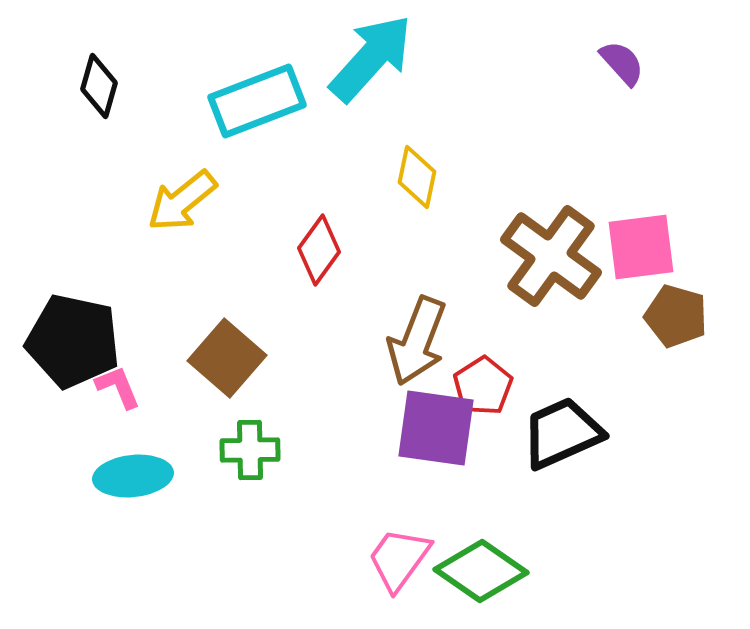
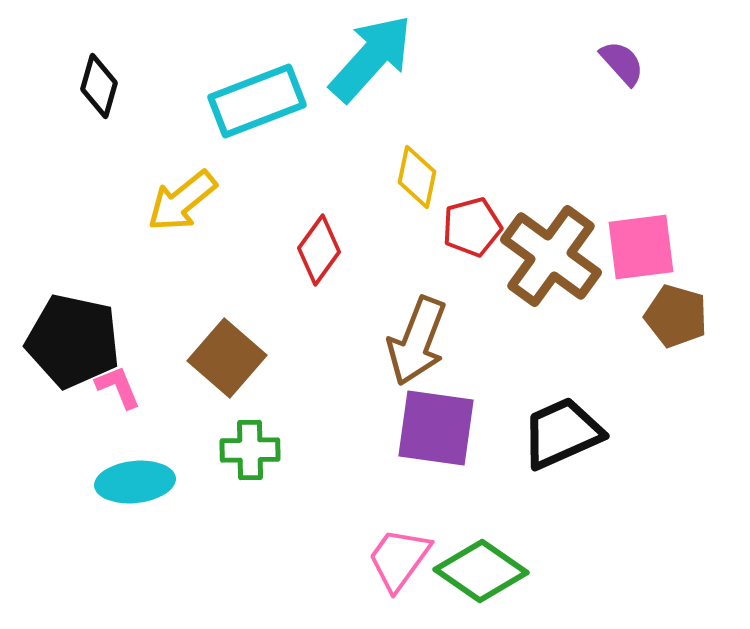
red pentagon: moved 11 px left, 159 px up; rotated 18 degrees clockwise
cyan ellipse: moved 2 px right, 6 px down
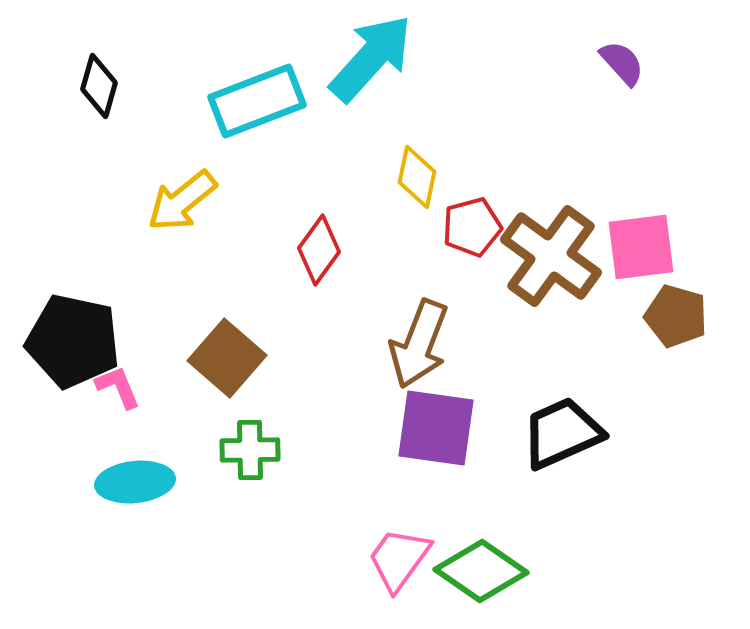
brown arrow: moved 2 px right, 3 px down
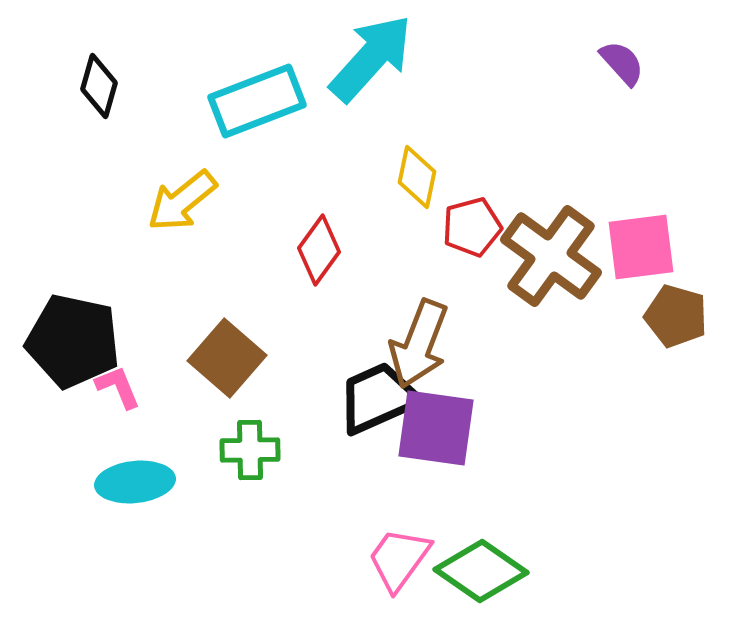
black trapezoid: moved 184 px left, 35 px up
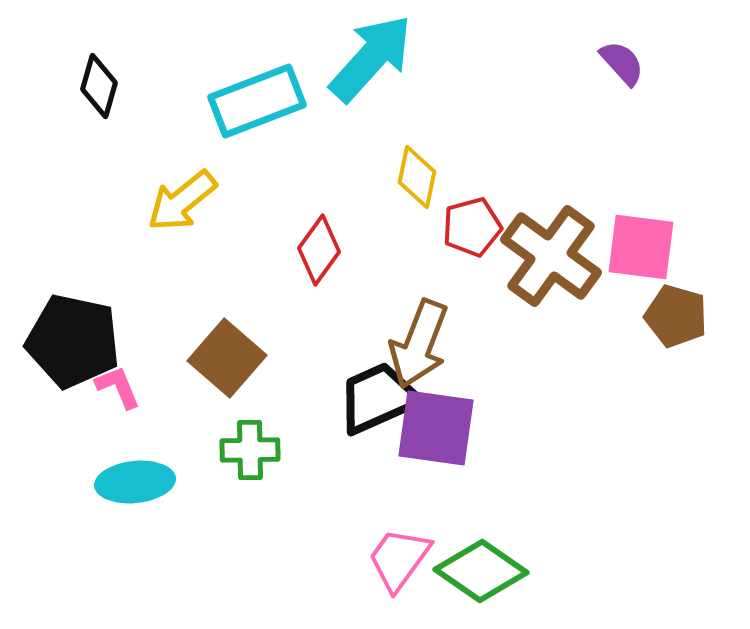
pink square: rotated 14 degrees clockwise
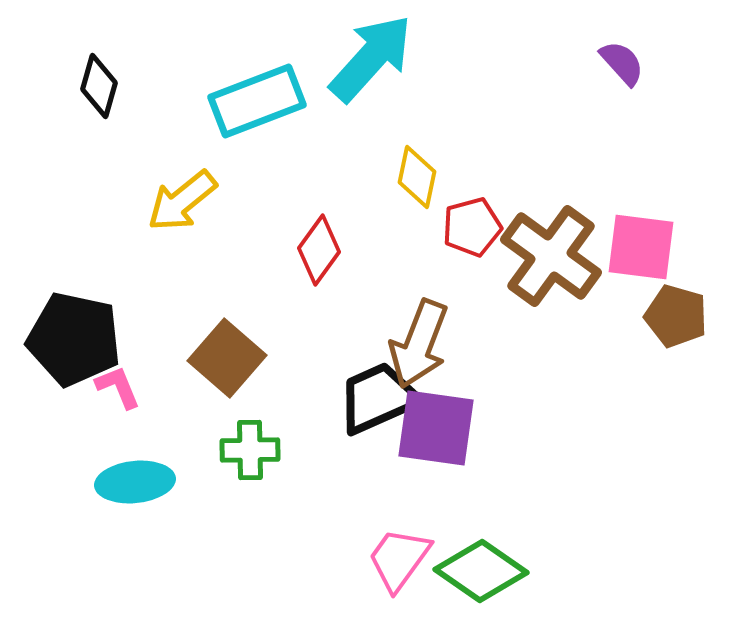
black pentagon: moved 1 px right, 2 px up
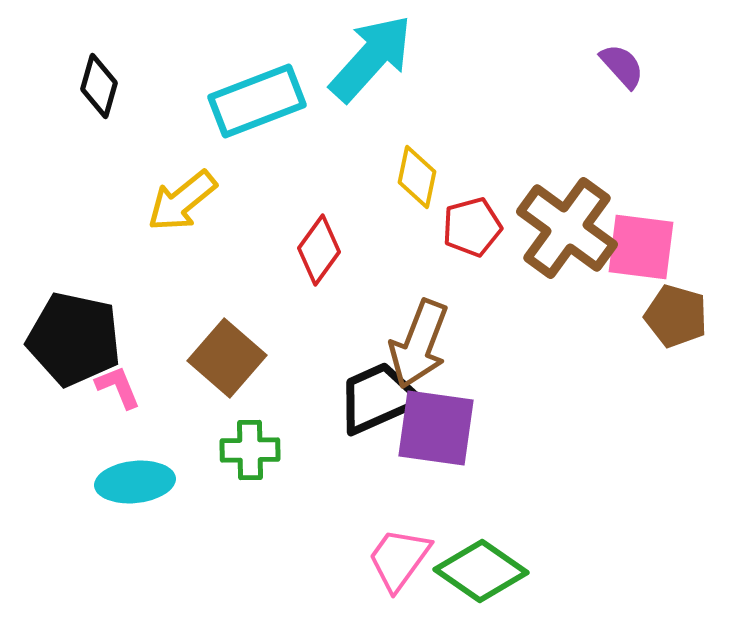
purple semicircle: moved 3 px down
brown cross: moved 16 px right, 28 px up
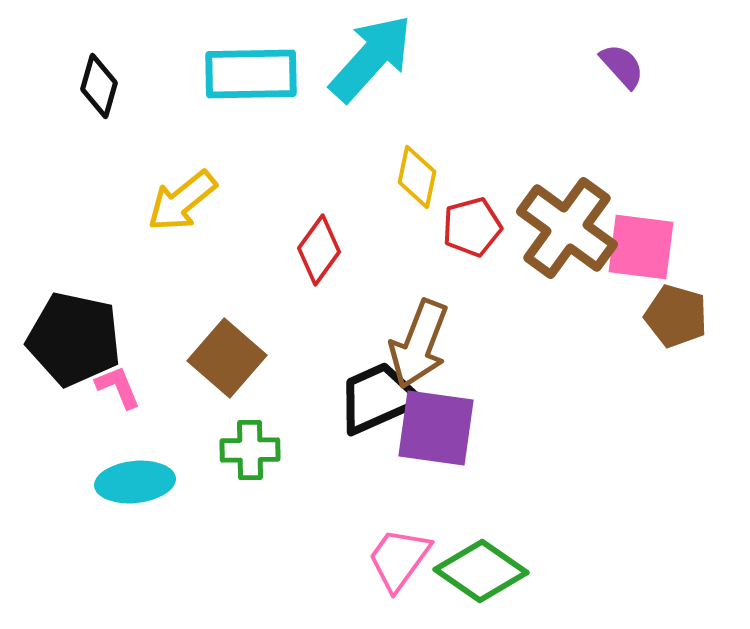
cyan rectangle: moved 6 px left, 27 px up; rotated 20 degrees clockwise
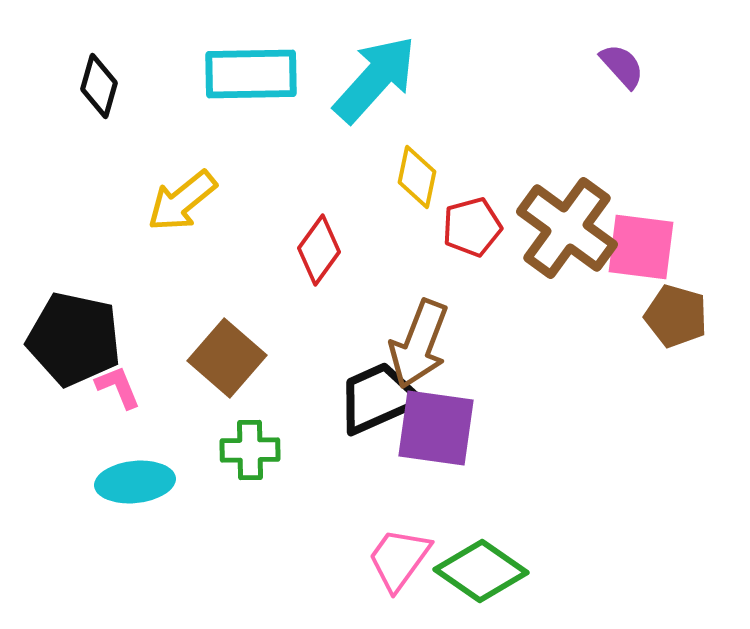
cyan arrow: moved 4 px right, 21 px down
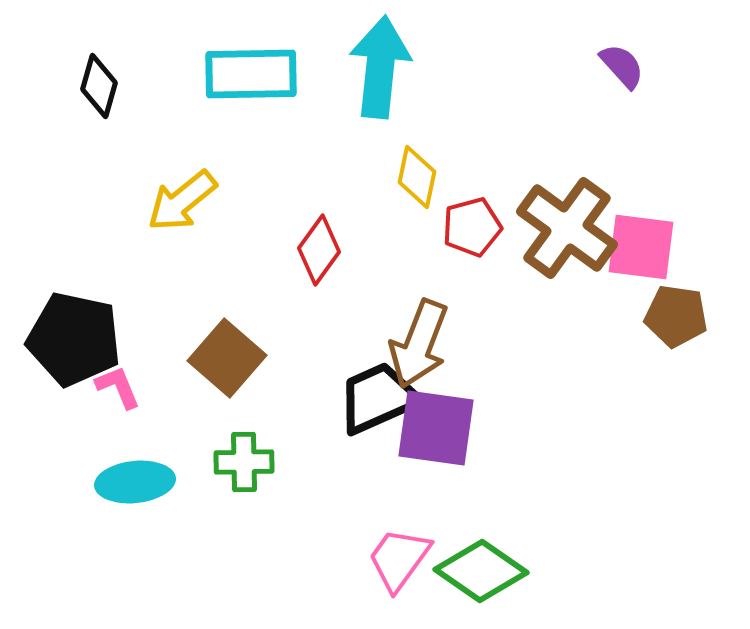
cyan arrow: moved 5 px right, 12 px up; rotated 36 degrees counterclockwise
brown pentagon: rotated 8 degrees counterclockwise
green cross: moved 6 px left, 12 px down
